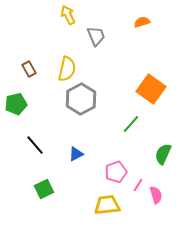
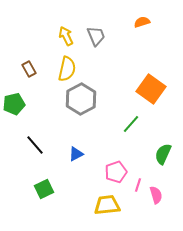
yellow arrow: moved 2 px left, 21 px down
green pentagon: moved 2 px left
pink line: rotated 16 degrees counterclockwise
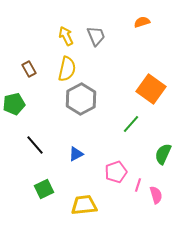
yellow trapezoid: moved 23 px left
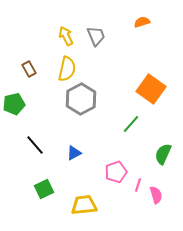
blue triangle: moved 2 px left, 1 px up
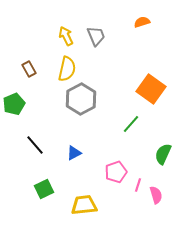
green pentagon: rotated 10 degrees counterclockwise
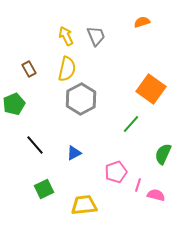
pink semicircle: rotated 60 degrees counterclockwise
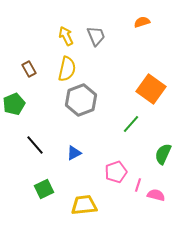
gray hexagon: moved 1 px down; rotated 8 degrees clockwise
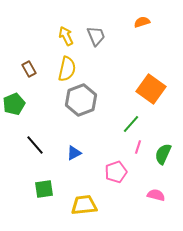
pink line: moved 38 px up
green square: rotated 18 degrees clockwise
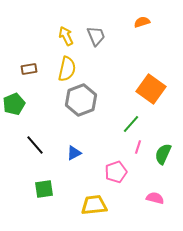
brown rectangle: rotated 70 degrees counterclockwise
pink semicircle: moved 1 px left, 3 px down
yellow trapezoid: moved 10 px right
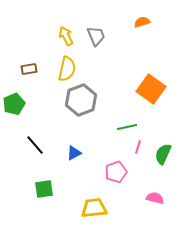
green line: moved 4 px left, 3 px down; rotated 36 degrees clockwise
yellow trapezoid: moved 3 px down
